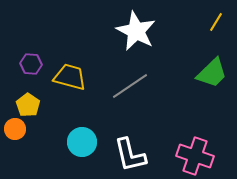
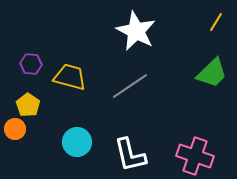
cyan circle: moved 5 px left
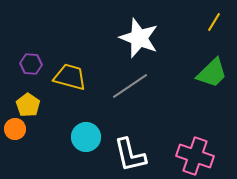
yellow line: moved 2 px left
white star: moved 3 px right, 7 px down; rotated 6 degrees counterclockwise
cyan circle: moved 9 px right, 5 px up
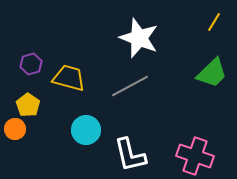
purple hexagon: rotated 20 degrees counterclockwise
yellow trapezoid: moved 1 px left, 1 px down
gray line: rotated 6 degrees clockwise
cyan circle: moved 7 px up
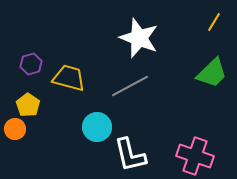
cyan circle: moved 11 px right, 3 px up
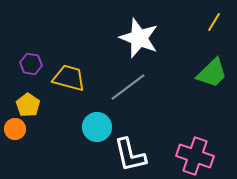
purple hexagon: rotated 25 degrees clockwise
gray line: moved 2 px left, 1 px down; rotated 9 degrees counterclockwise
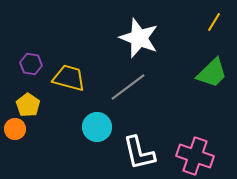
white L-shape: moved 9 px right, 2 px up
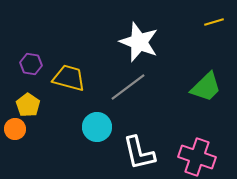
yellow line: rotated 42 degrees clockwise
white star: moved 4 px down
green trapezoid: moved 6 px left, 14 px down
pink cross: moved 2 px right, 1 px down
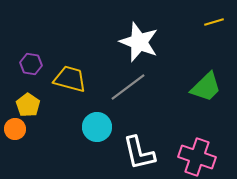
yellow trapezoid: moved 1 px right, 1 px down
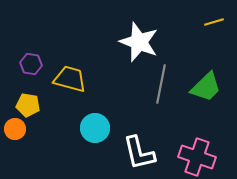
gray line: moved 33 px right, 3 px up; rotated 42 degrees counterclockwise
yellow pentagon: rotated 25 degrees counterclockwise
cyan circle: moved 2 px left, 1 px down
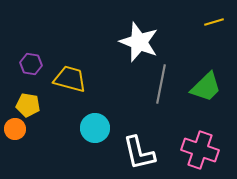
pink cross: moved 3 px right, 7 px up
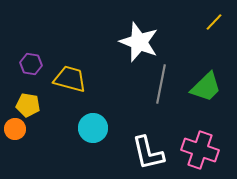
yellow line: rotated 30 degrees counterclockwise
cyan circle: moved 2 px left
white L-shape: moved 9 px right
